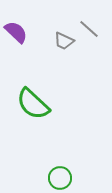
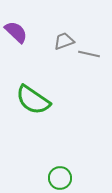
gray line: moved 25 px down; rotated 30 degrees counterclockwise
gray trapezoid: rotated 135 degrees clockwise
green semicircle: moved 4 px up; rotated 9 degrees counterclockwise
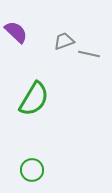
green semicircle: moved 1 px right, 1 px up; rotated 93 degrees counterclockwise
green circle: moved 28 px left, 8 px up
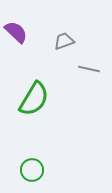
gray line: moved 15 px down
